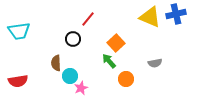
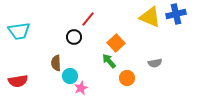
black circle: moved 1 px right, 2 px up
orange circle: moved 1 px right, 1 px up
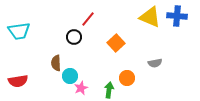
blue cross: moved 1 px right, 2 px down; rotated 18 degrees clockwise
green arrow: moved 29 px down; rotated 49 degrees clockwise
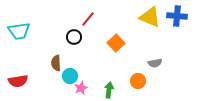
orange circle: moved 11 px right, 3 px down
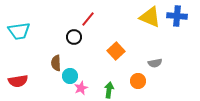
orange square: moved 8 px down
